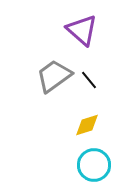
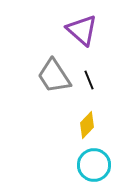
gray trapezoid: rotated 87 degrees counterclockwise
black line: rotated 18 degrees clockwise
yellow diamond: rotated 28 degrees counterclockwise
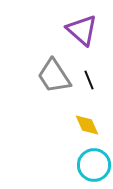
yellow diamond: rotated 68 degrees counterclockwise
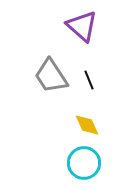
purple triangle: moved 4 px up
gray trapezoid: moved 3 px left
cyan circle: moved 10 px left, 2 px up
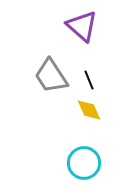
yellow diamond: moved 2 px right, 15 px up
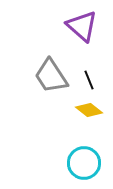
yellow diamond: rotated 28 degrees counterclockwise
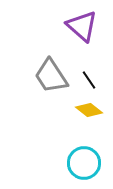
black line: rotated 12 degrees counterclockwise
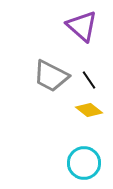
gray trapezoid: rotated 30 degrees counterclockwise
